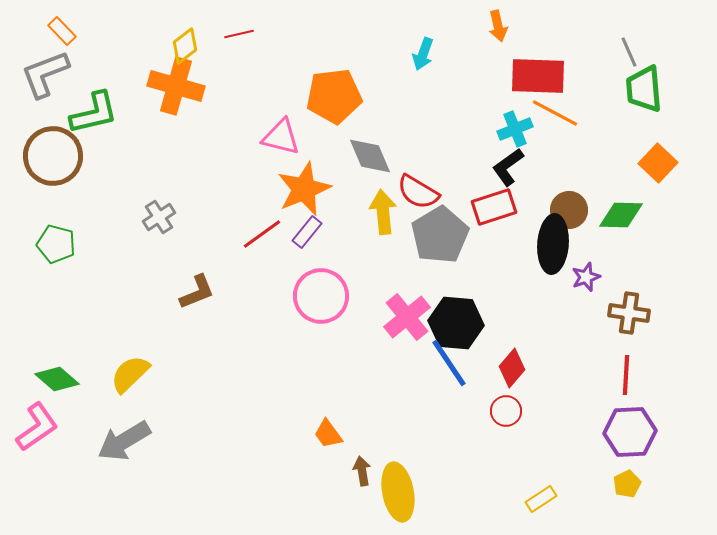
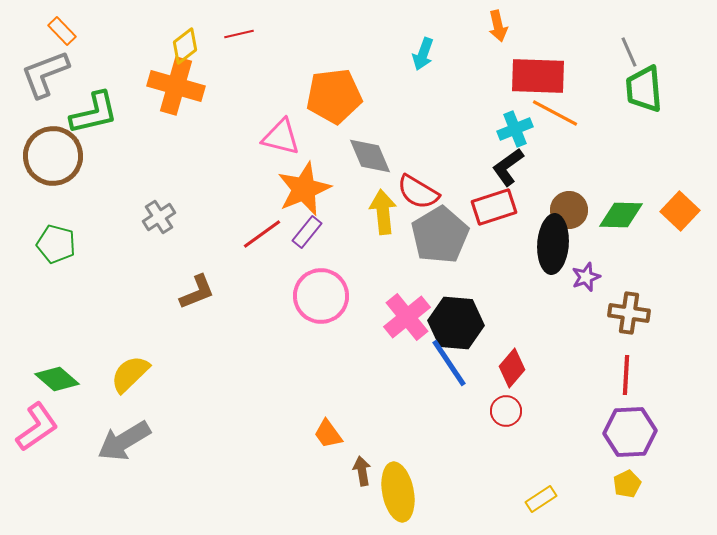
orange square at (658, 163): moved 22 px right, 48 px down
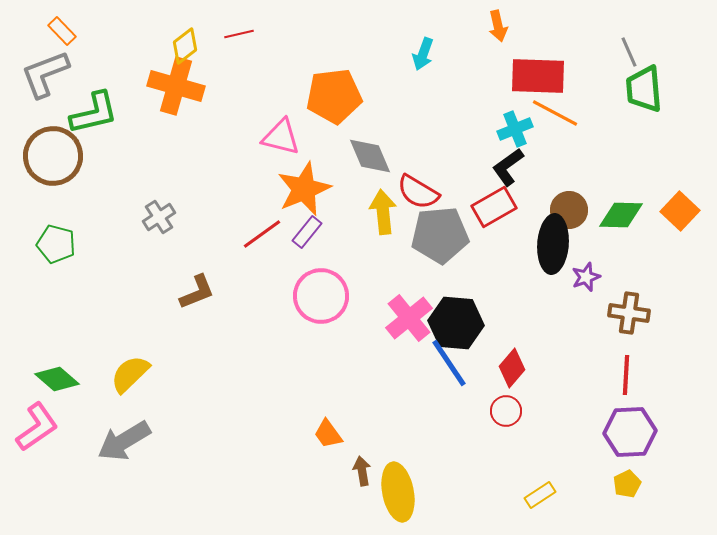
red rectangle at (494, 207): rotated 12 degrees counterclockwise
gray pentagon at (440, 235): rotated 26 degrees clockwise
pink cross at (407, 317): moved 2 px right, 1 px down
yellow rectangle at (541, 499): moved 1 px left, 4 px up
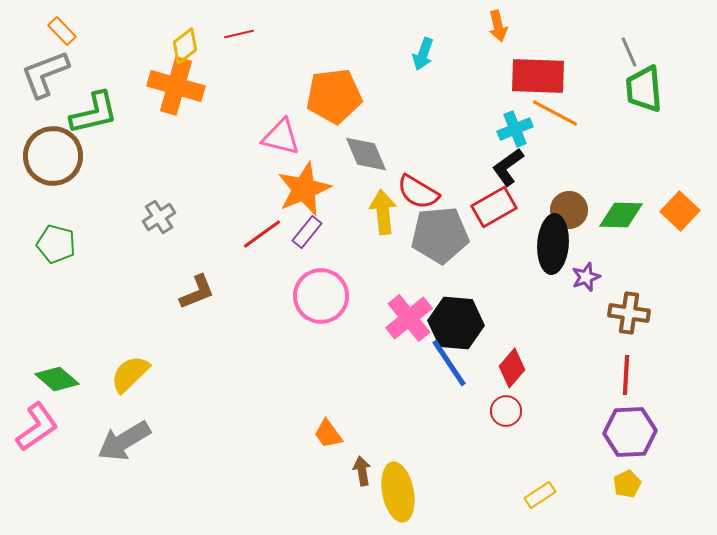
gray diamond at (370, 156): moved 4 px left, 2 px up
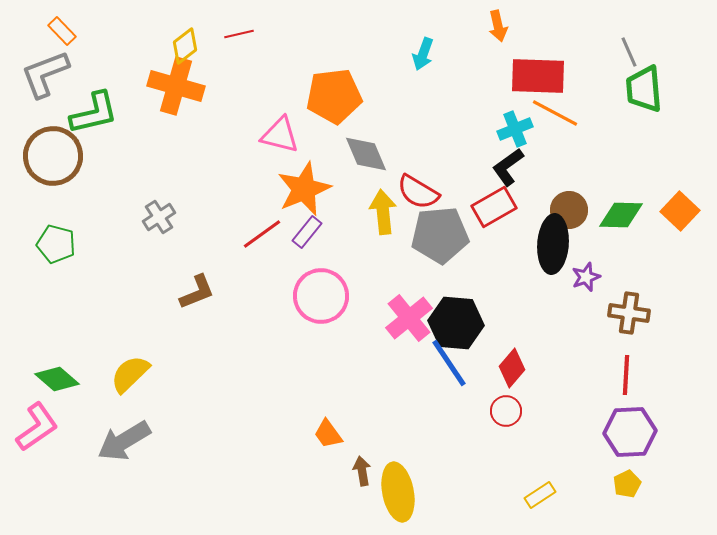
pink triangle at (281, 137): moved 1 px left, 2 px up
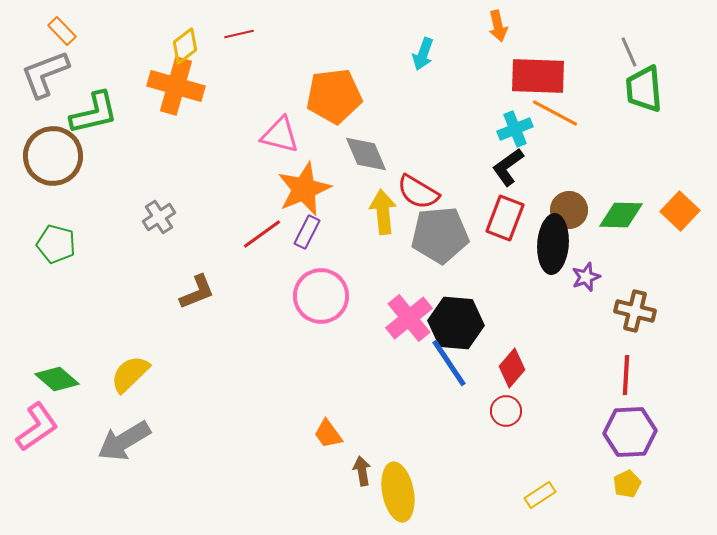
red rectangle at (494, 207): moved 11 px right, 11 px down; rotated 39 degrees counterclockwise
purple rectangle at (307, 232): rotated 12 degrees counterclockwise
brown cross at (629, 313): moved 6 px right, 2 px up; rotated 6 degrees clockwise
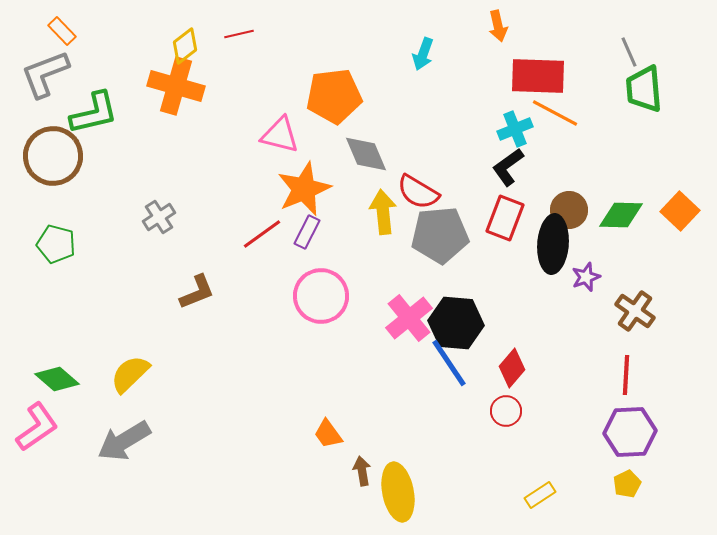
brown cross at (635, 311): rotated 21 degrees clockwise
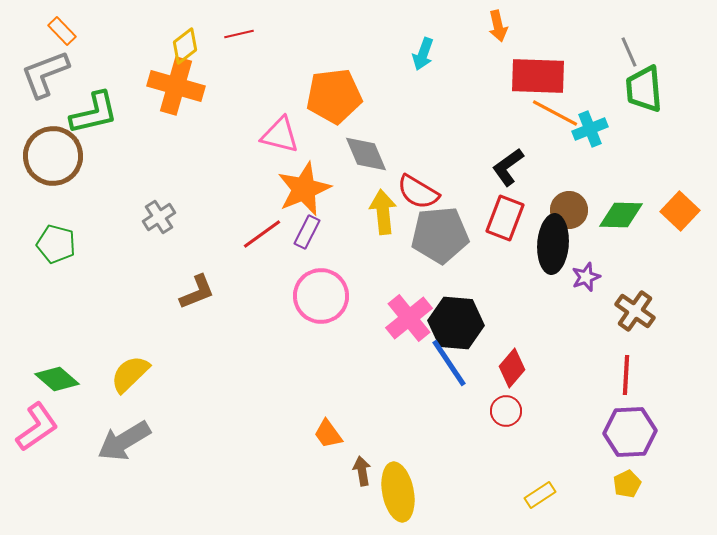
cyan cross at (515, 129): moved 75 px right
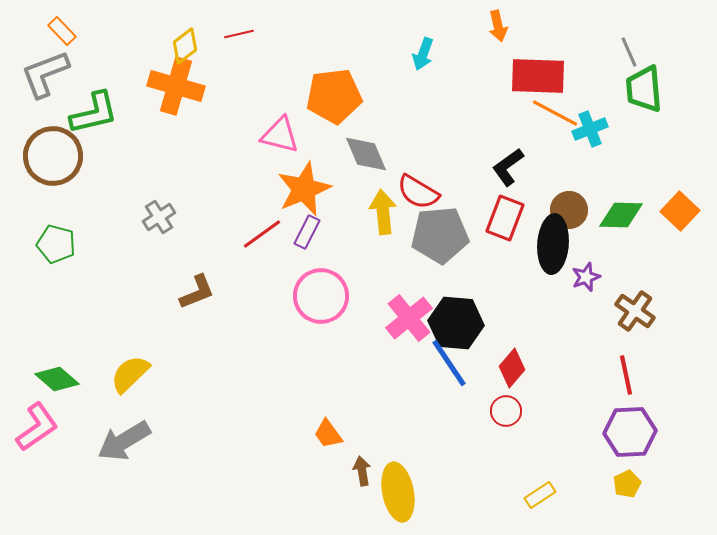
red line at (626, 375): rotated 15 degrees counterclockwise
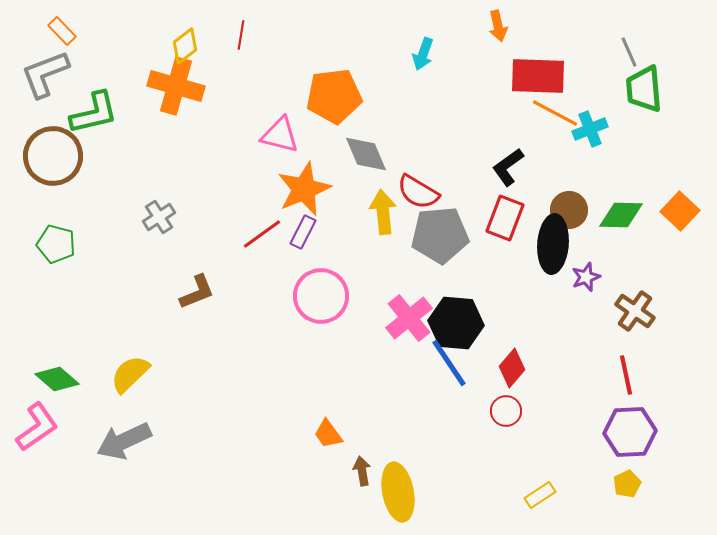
red line at (239, 34): moved 2 px right, 1 px down; rotated 68 degrees counterclockwise
purple rectangle at (307, 232): moved 4 px left
gray arrow at (124, 441): rotated 6 degrees clockwise
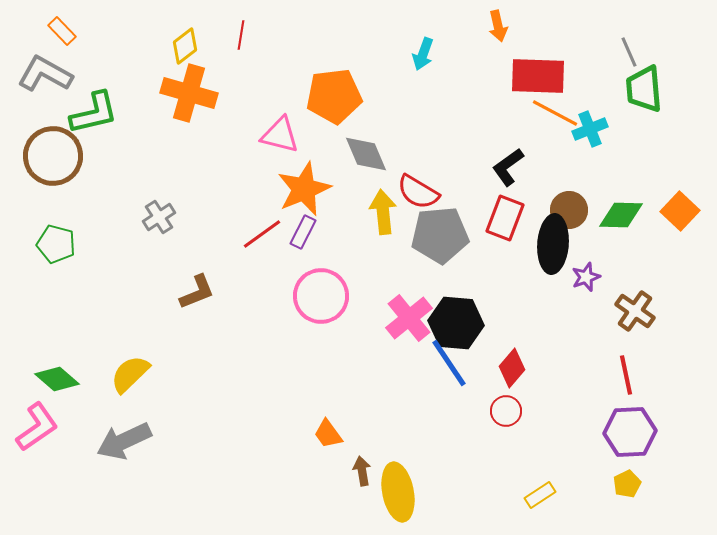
gray L-shape at (45, 74): rotated 50 degrees clockwise
orange cross at (176, 86): moved 13 px right, 7 px down
